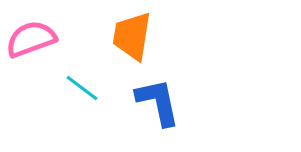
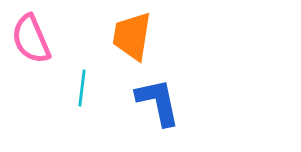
pink semicircle: rotated 93 degrees counterclockwise
cyan line: rotated 60 degrees clockwise
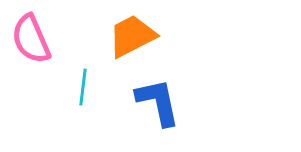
orange trapezoid: rotated 54 degrees clockwise
cyan line: moved 1 px right, 1 px up
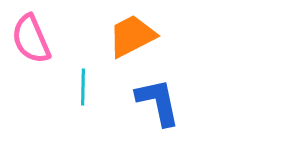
cyan line: rotated 6 degrees counterclockwise
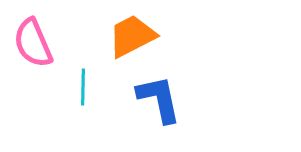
pink semicircle: moved 2 px right, 4 px down
blue L-shape: moved 1 px right, 3 px up
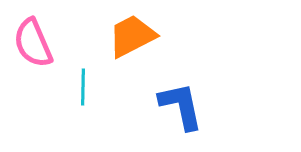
blue L-shape: moved 22 px right, 7 px down
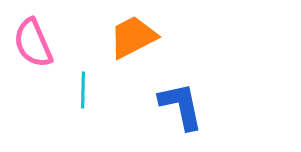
orange trapezoid: moved 1 px right, 1 px down
cyan line: moved 3 px down
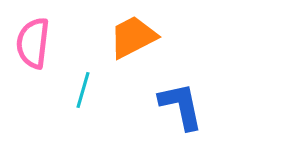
pink semicircle: rotated 30 degrees clockwise
cyan line: rotated 15 degrees clockwise
